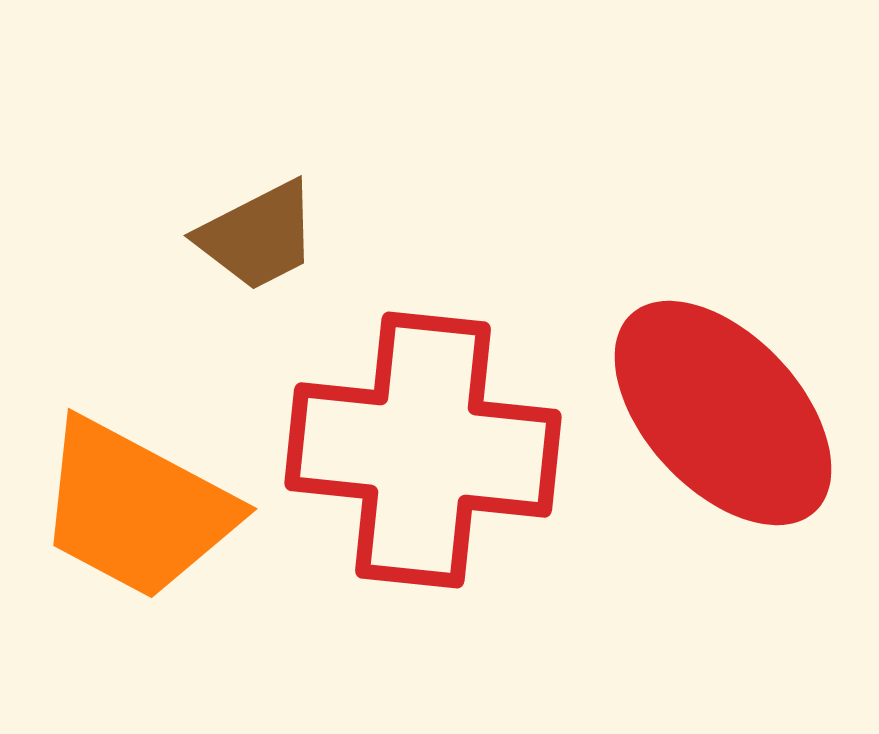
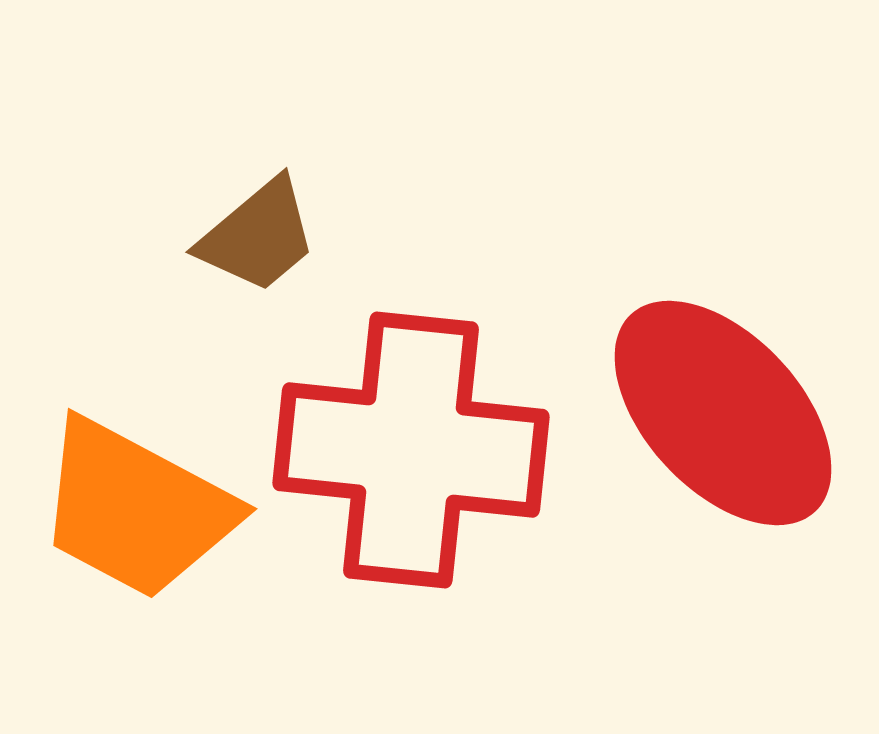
brown trapezoid: rotated 13 degrees counterclockwise
red cross: moved 12 px left
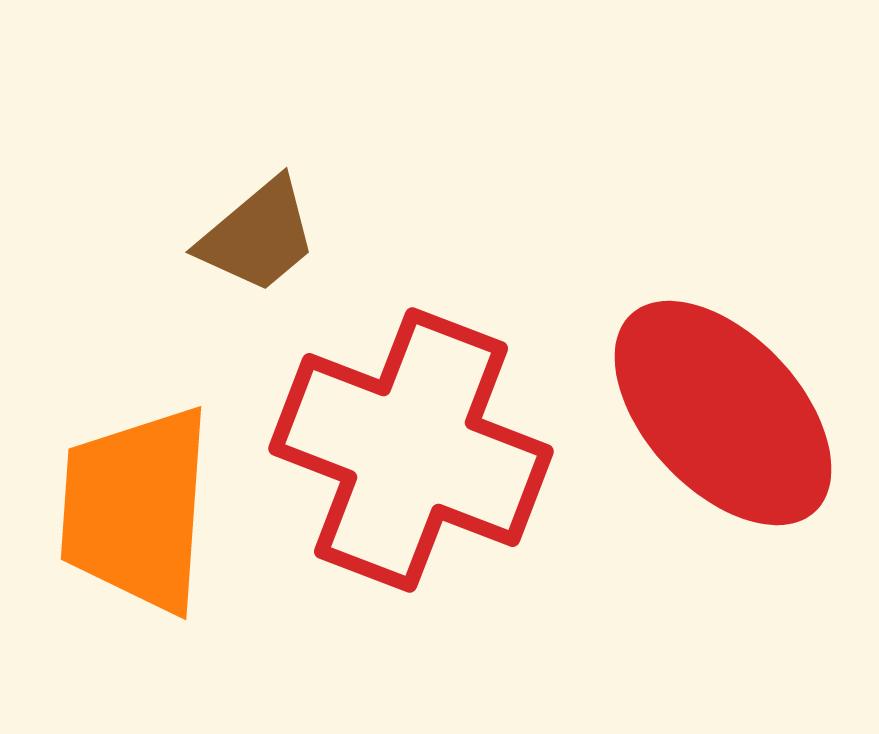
red cross: rotated 15 degrees clockwise
orange trapezoid: rotated 66 degrees clockwise
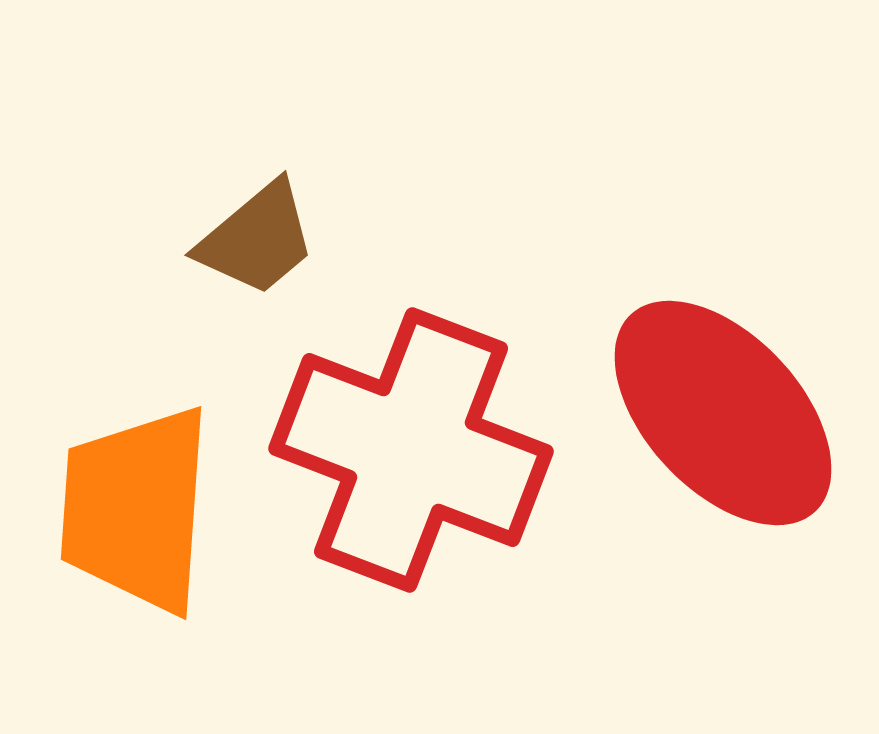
brown trapezoid: moved 1 px left, 3 px down
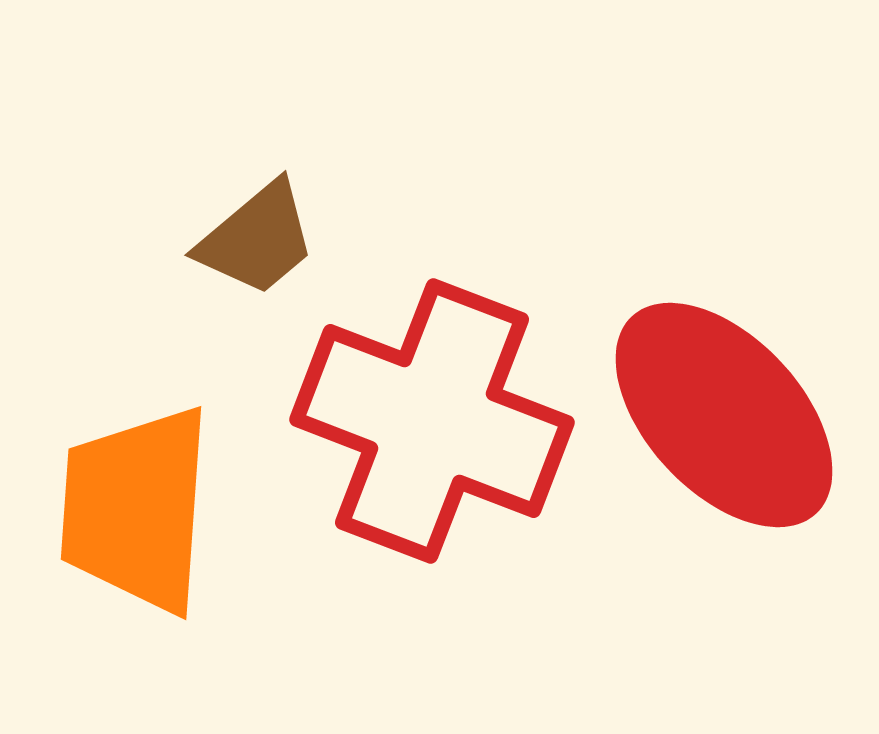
red ellipse: moved 1 px right, 2 px down
red cross: moved 21 px right, 29 px up
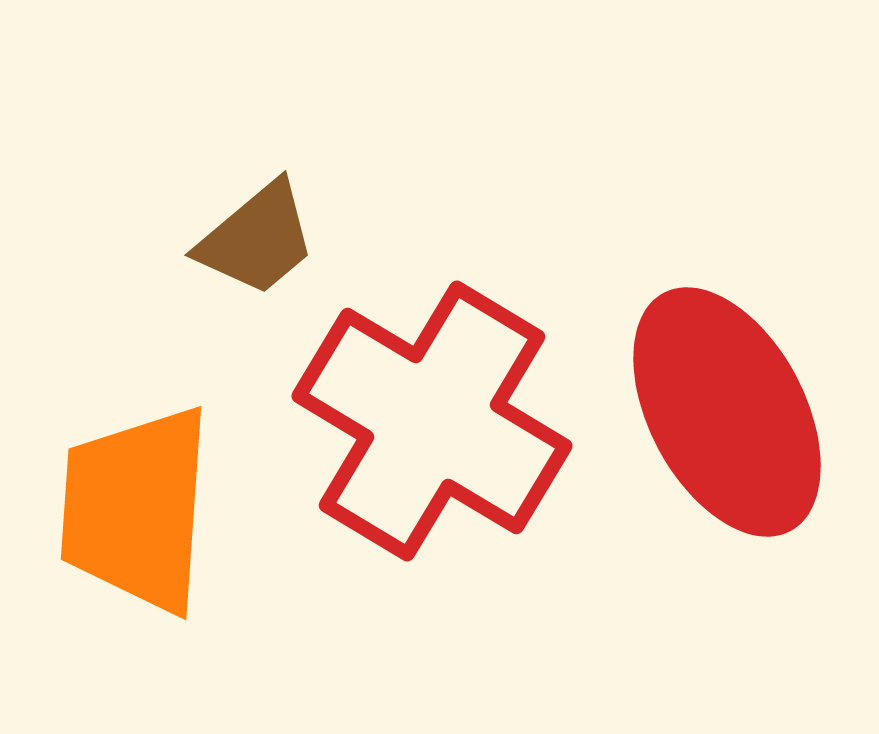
red ellipse: moved 3 px right, 3 px up; rotated 15 degrees clockwise
red cross: rotated 10 degrees clockwise
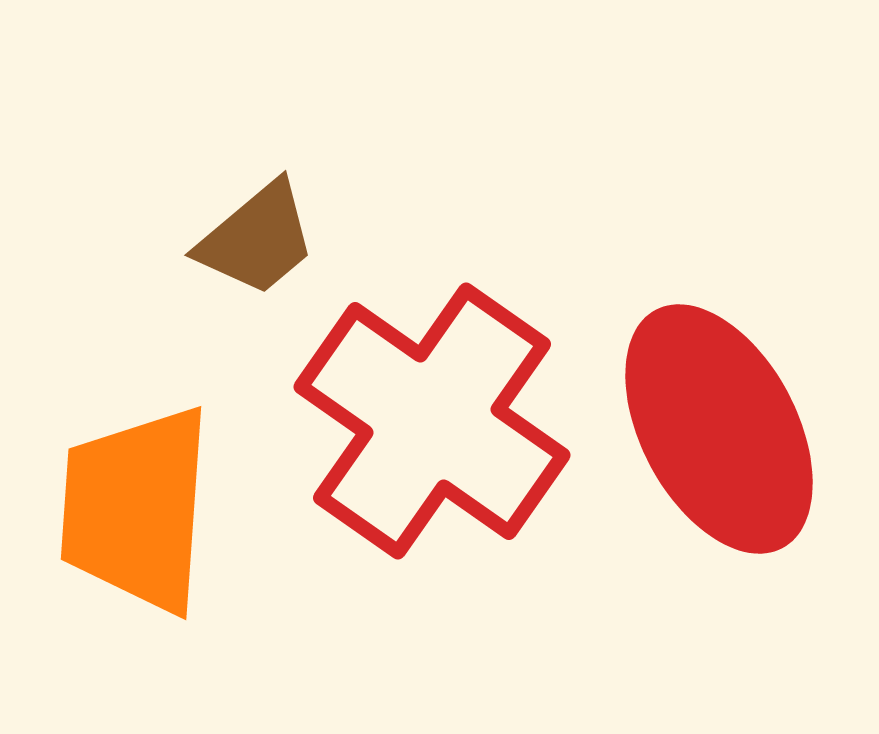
red ellipse: moved 8 px left, 17 px down
red cross: rotated 4 degrees clockwise
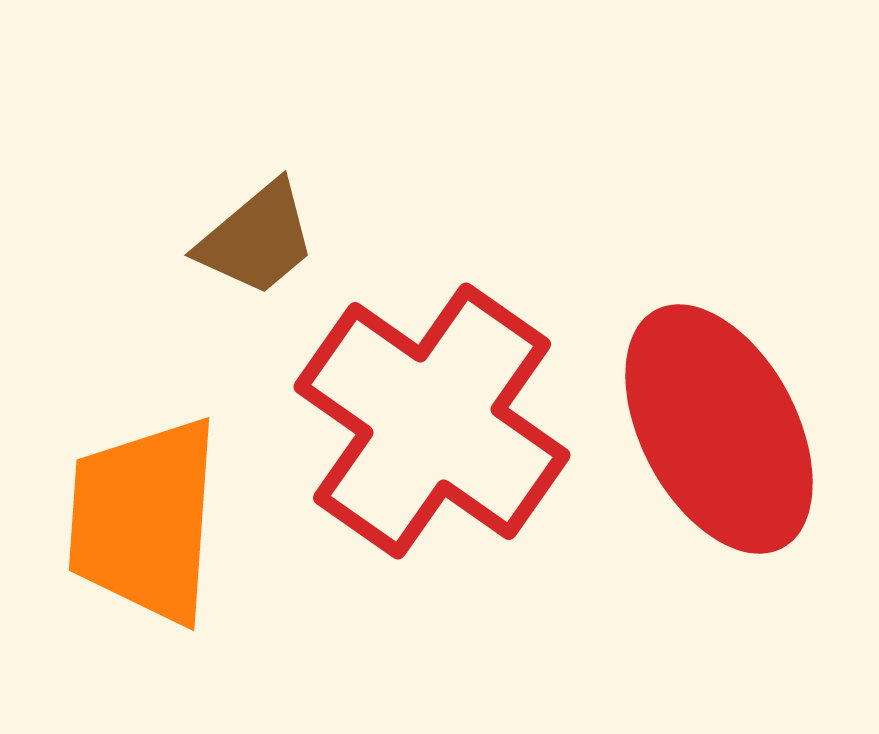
orange trapezoid: moved 8 px right, 11 px down
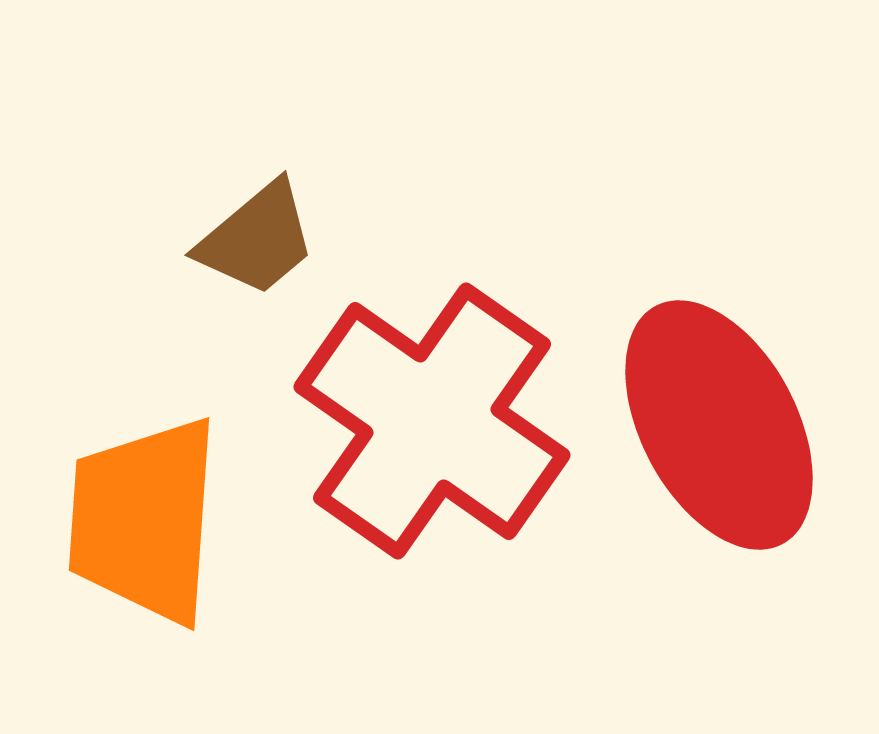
red ellipse: moved 4 px up
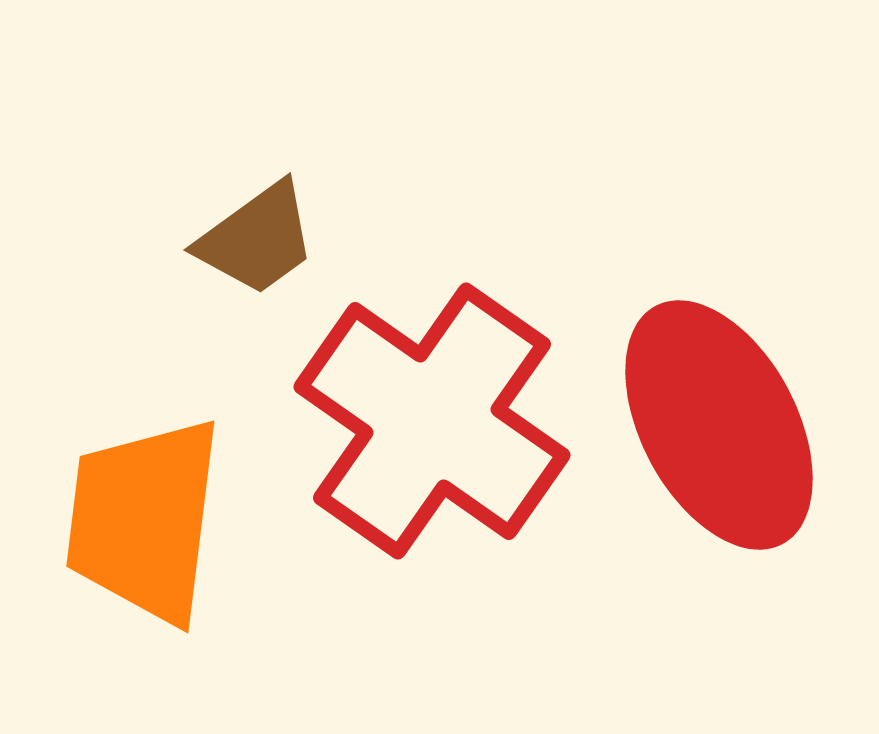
brown trapezoid: rotated 4 degrees clockwise
orange trapezoid: rotated 3 degrees clockwise
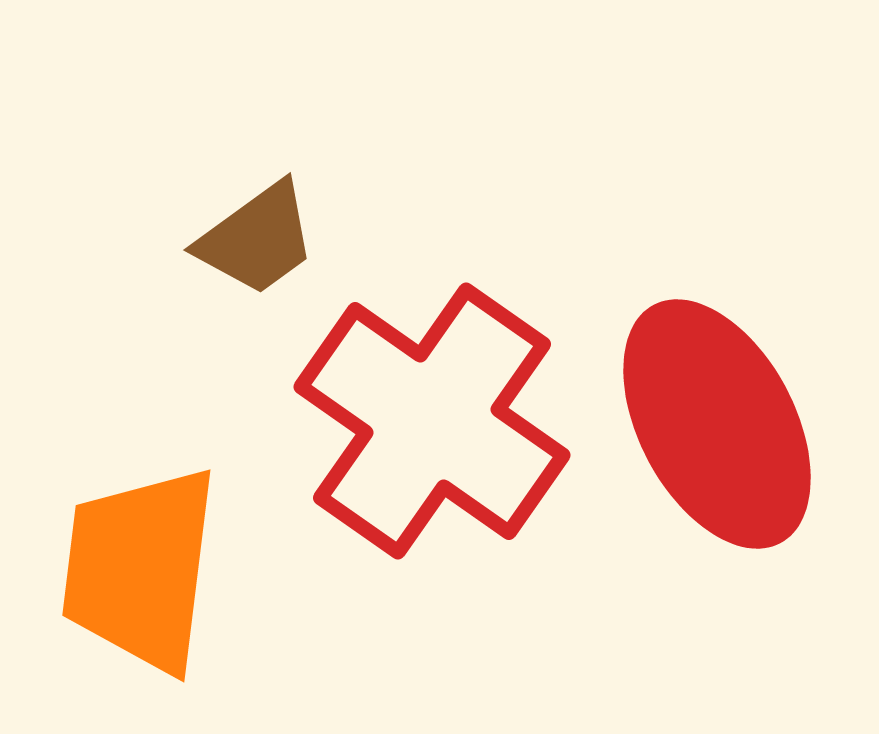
red ellipse: moved 2 px left, 1 px up
orange trapezoid: moved 4 px left, 49 px down
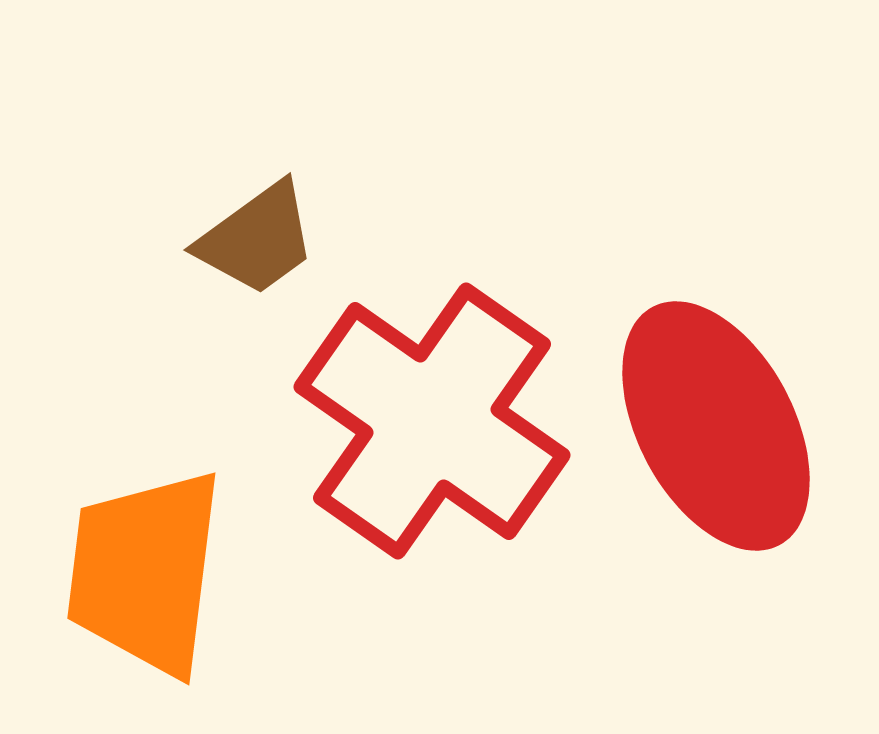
red ellipse: moved 1 px left, 2 px down
orange trapezoid: moved 5 px right, 3 px down
